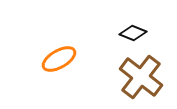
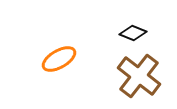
brown cross: moved 2 px left, 1 px up
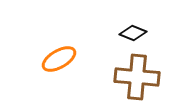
brown cross: moved 2 px left, 1 px down; rotated 33 degrees counterclockwise
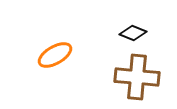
orange ellipse: moved 4 px left, 4 px up
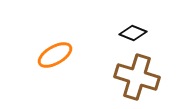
brown cross: rotated 12 degrees clockwise
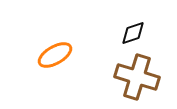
black diamond: rotated 40 degrees counterclockwise
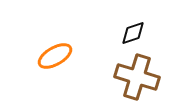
orange ellipse: moved 1 px down
